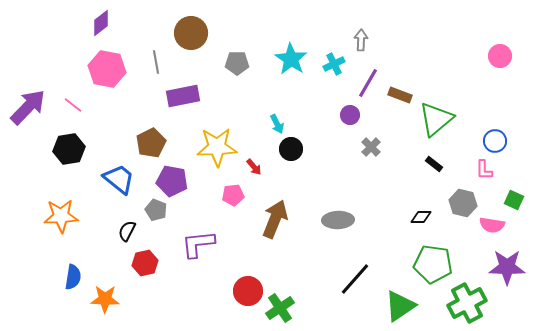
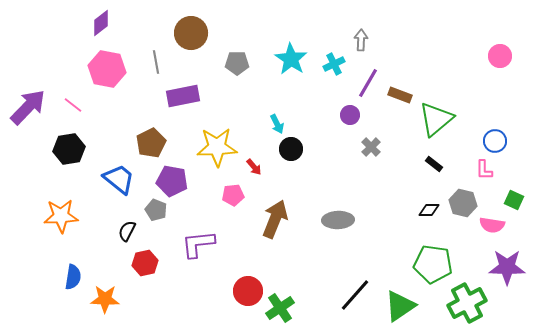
black diamond at (421, 217): moved 8 px right, 7 px up
black line at (355, 279): moved 16 px down
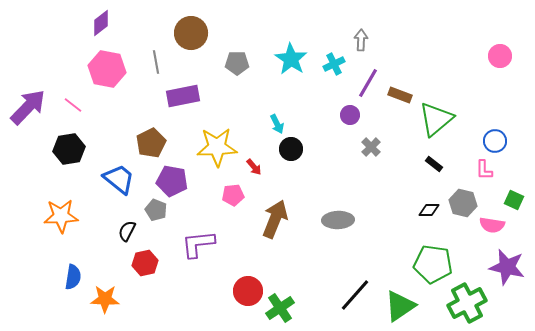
purple star at (507, 267): rotated 12 degrees clockwise
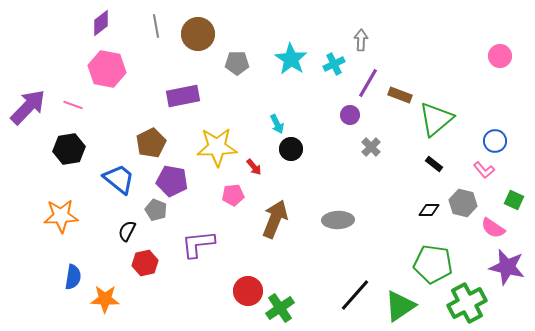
brown circle at (191, 33): moved 7 px right, 1 px down
gray line at (156, 62): moved 36 px up
pink line at (73, 105): rotated 18 degrees counterclockwise
pink L-shape at (484, 170): rotated 40 degrees counterclockwise
pink semicircle at (492, 225): moved 1 px right, 3 px down; rotated 25 degrees clockwise
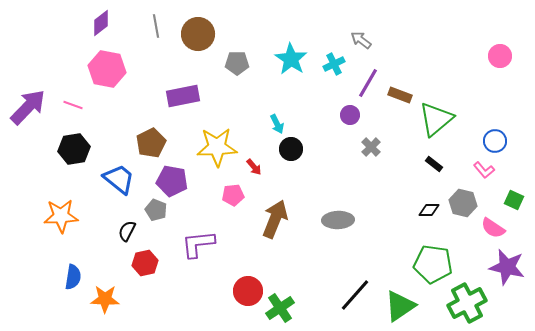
gray arrow at (361, 40): rotated 55 degrees counterclockwise
black hexagon at (69, 149): moved 5 px right
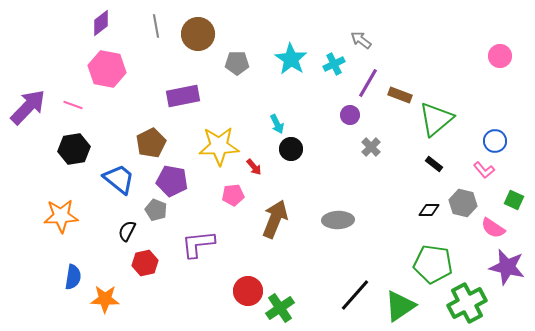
yellow star at (217, 147): moved 2 px right, 1 px up
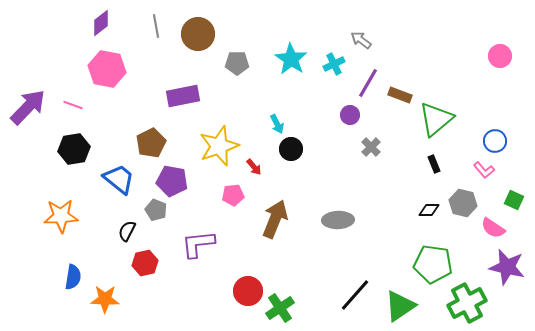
yellow star at (219, 146): rotated 18 degrees counterclockwise
black rectangle at (434, 164): rotated 30 degrees clockwise
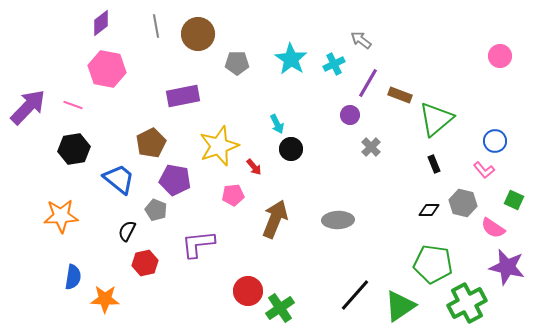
purple pentagon at (172, 181): moved 3 px right, 1 px up
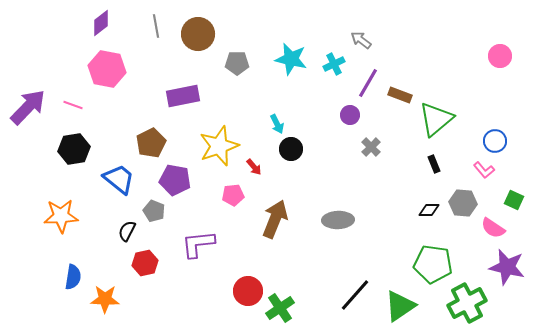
cyan star at (291, 59): rotated 20 degrees counterclockwise
gray hexagon at (463, 203): rotated 8 degrees counterclockwise
gray pentagon at (156, 210): moved 2 px left, 1 px down
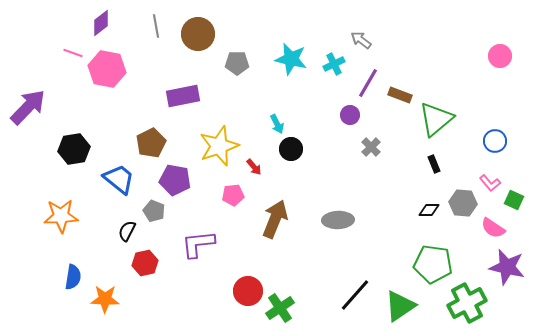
pink line at (73, 105): moved 52 px up
pink L-shape at (484, 170): moved 6 px right, 13 px down
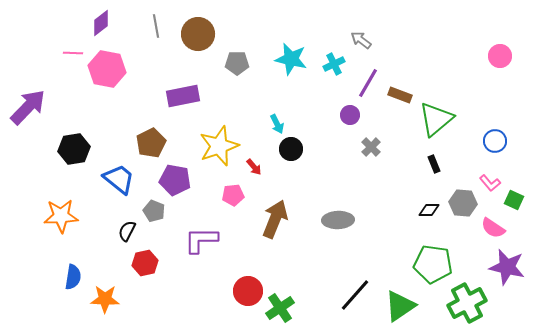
pink line at (73, 53): rotated 18 degrees counterclockwise
purple L-shape at (198, 244): moved 3 px right, 4 px up; rotated 6 degrees clockwise
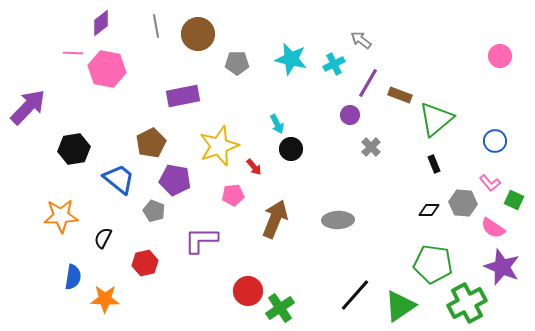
black semicircle at (127, 231): moved 24 px left, 7 px down
purple star at (507, 267): moved 5 px left; rotated 9 degrees clockwise
